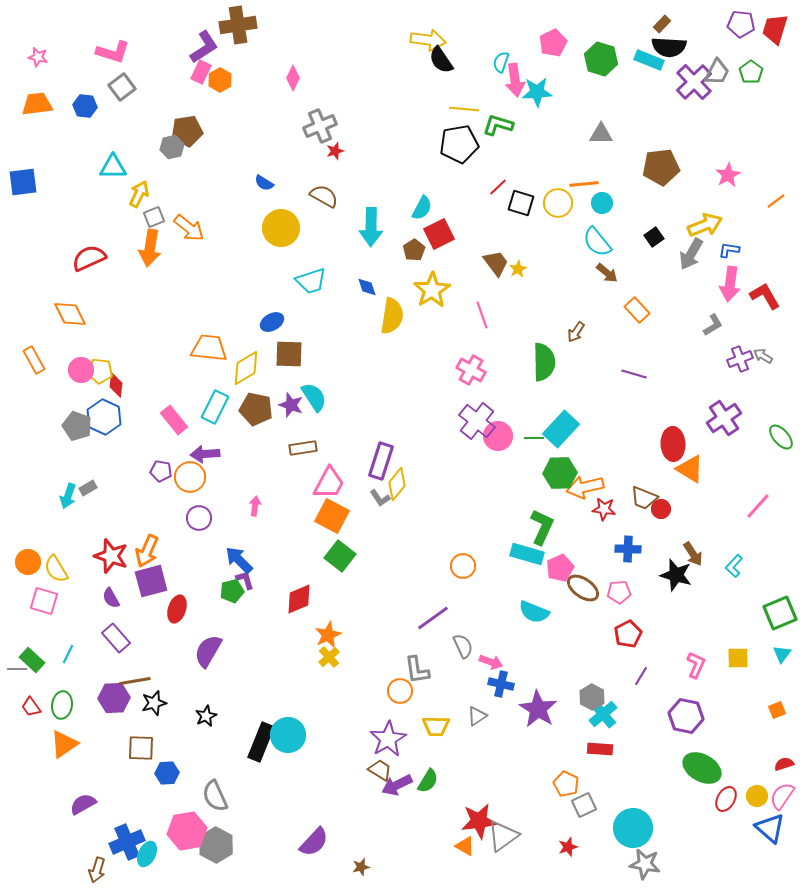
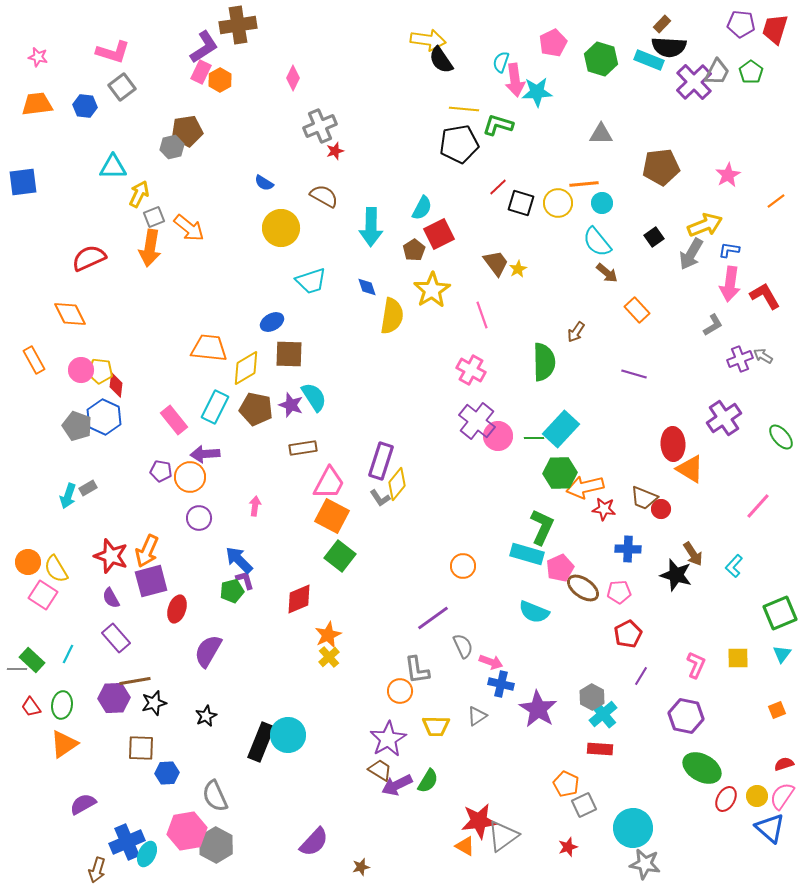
pink square at (44, 601): moved 1 px left, 6 px up; rotated 16 degrees clockwise
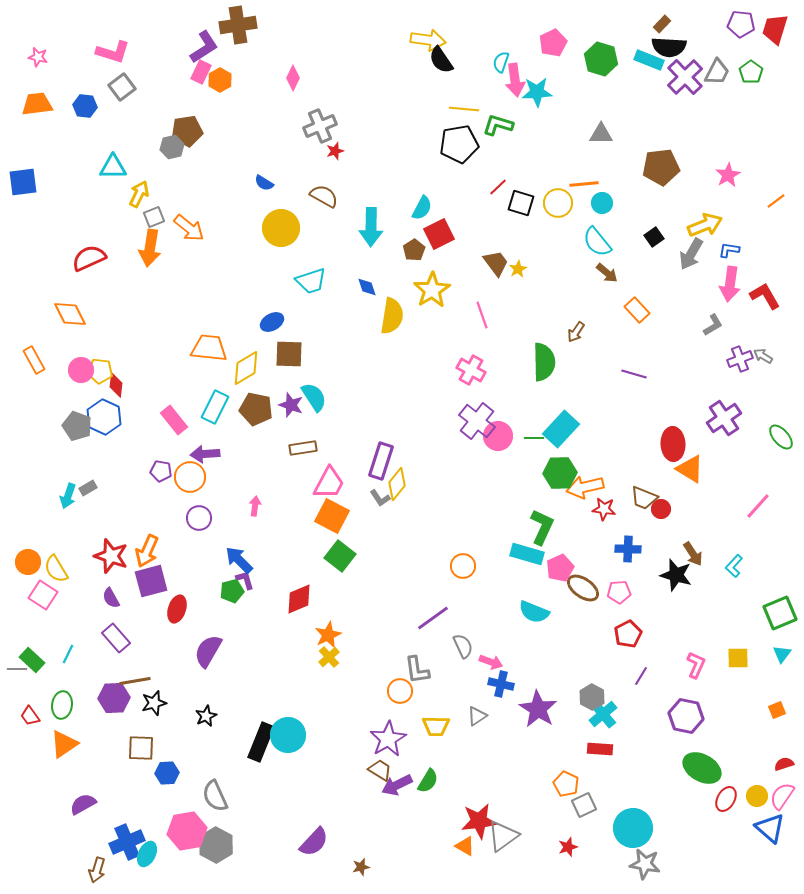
purple cross at (694, 82): moved 9 px left, 5 px up
red trapezoid at (31, 707): moved 1 px left, 9 px down
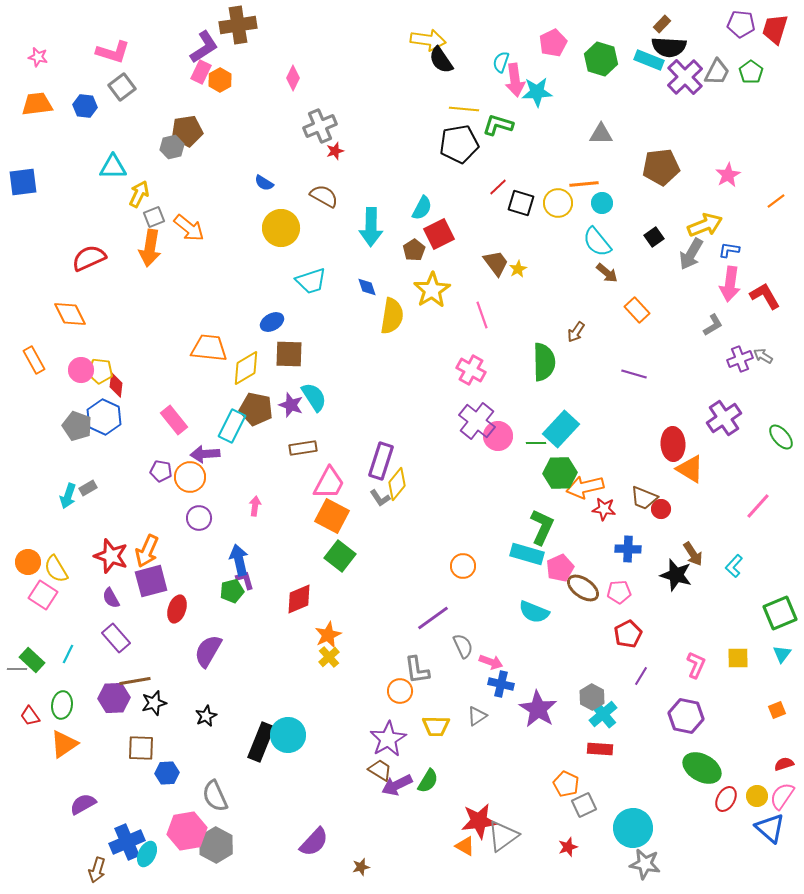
cyan rectangle at (215, 407): moved 17 px right, 19 px down
green line at (534, 438): moved 2 px right, 5 px down
blue arrow at (239, 560): rotated 32 degrees clockwise
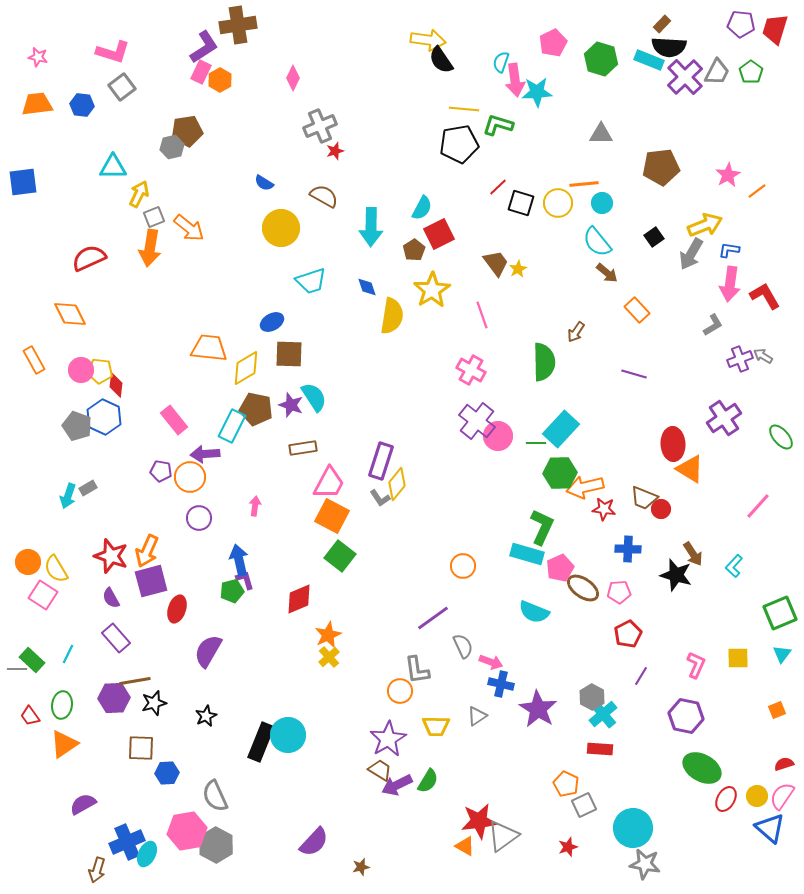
blue hexagon at (85, 106): moved 3 px left, 1 px up
orange line at (776, 201): moved 19 px left, 10 px up
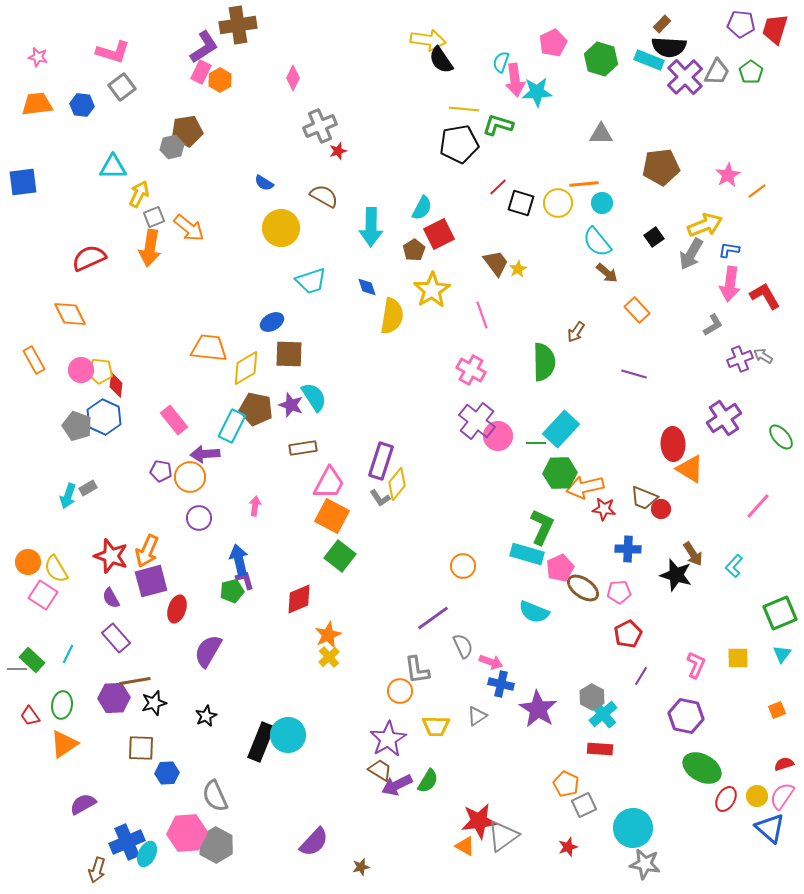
red star at (335, 151): moved 3 px right
pink hexagon at (187, 831): moved 2 px down; rotated 6 degrees clockwise
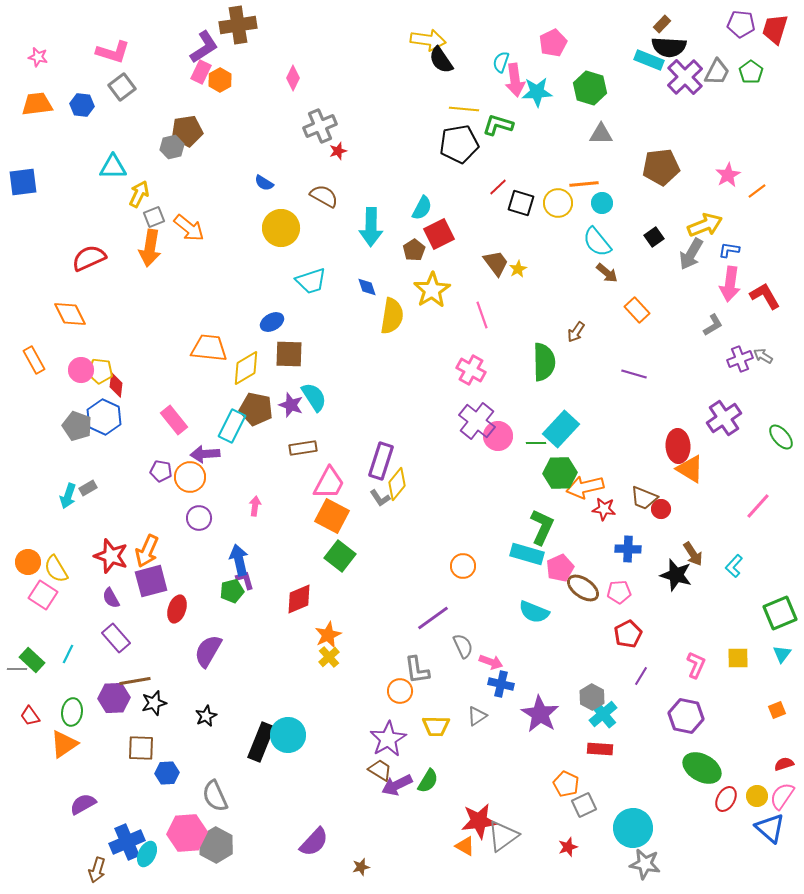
green hexagon at (601, 59): moved 11 px left, 29 px down
red ellipse at (673, 444): moved 5 px right, 2 px down
green ellipse at (62, 705): moved 10 px right, 7 px down
purple star at (538, 709): moved 2 px right, 5 px down
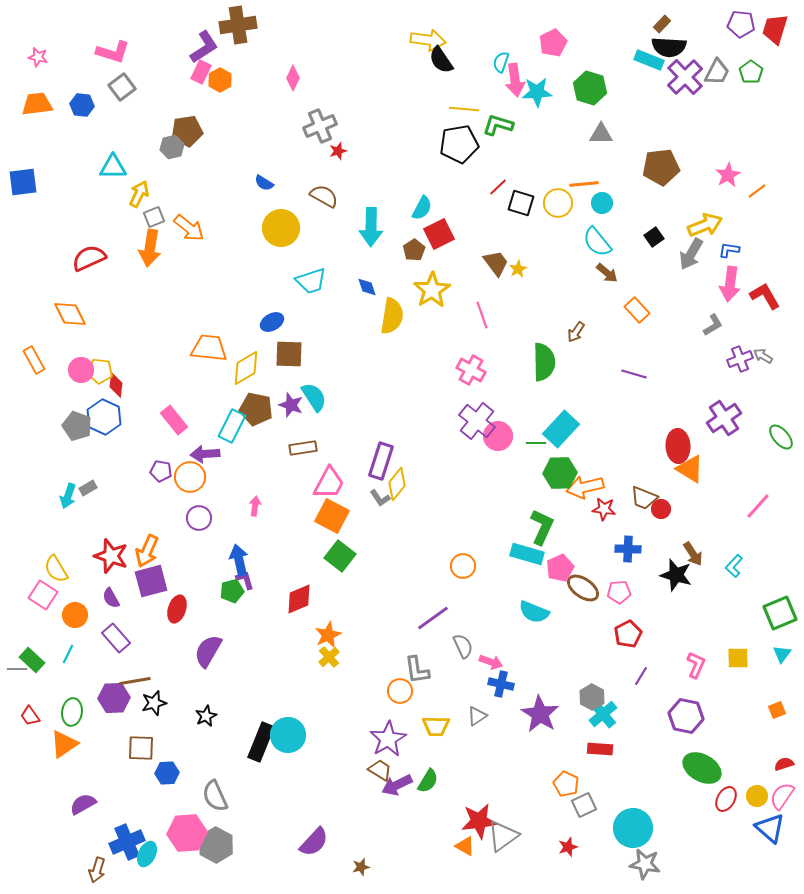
orange circle at (28, 562): moved 47 px right, 53 px down
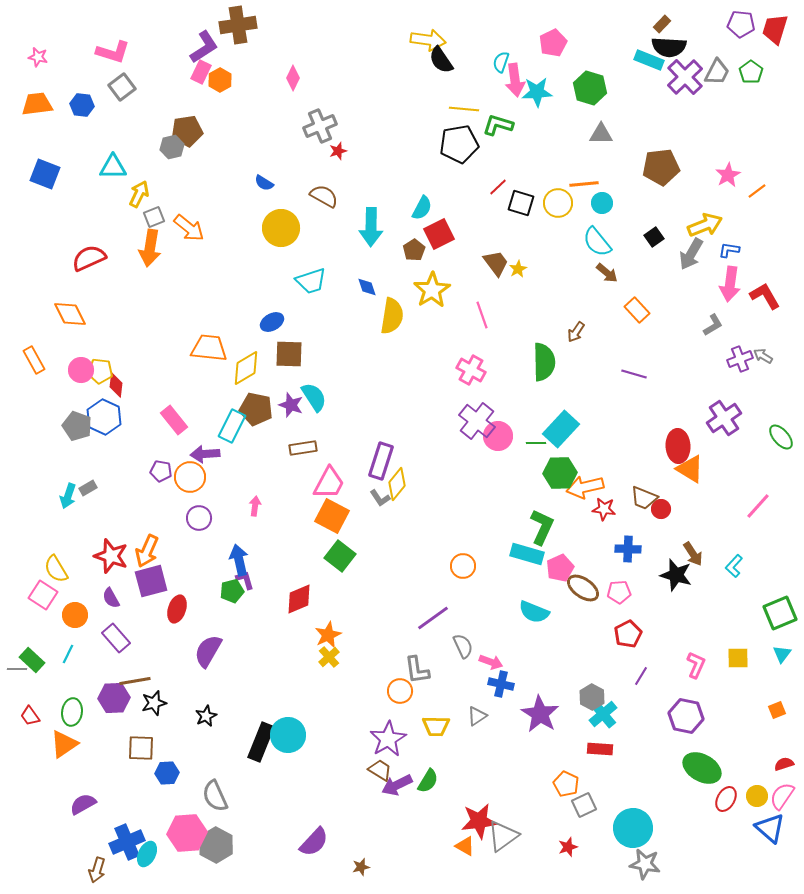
blue square at (23, 182): moved 22 px right, 8 px up; rotated 28 degrees clockwise
